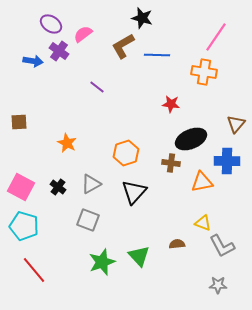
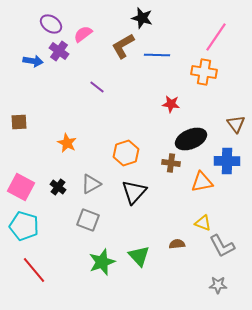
brown triangle: rotated 18 degrees counterclockwise
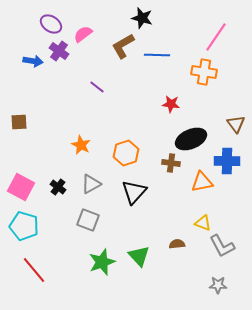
orange star: moved 14 px right, 2 px down
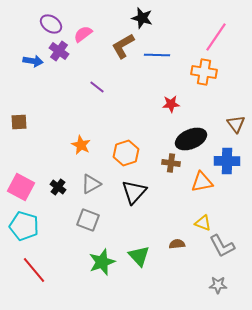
red star: rotated 12 degrees counterclockwise
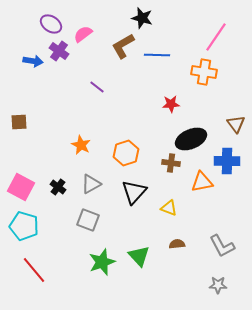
yellow triangle: moved 34 px left, 15 px up
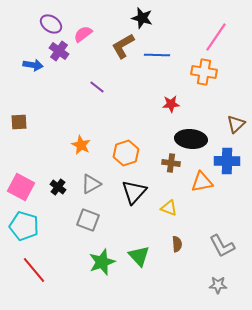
blue arrow: moved 4 px down
brown triangle: rotated 24 degrees clockwise
black ellipse: rotated 28 degrees clockwise
brown semicircle: rotated 91 degrees clockwise
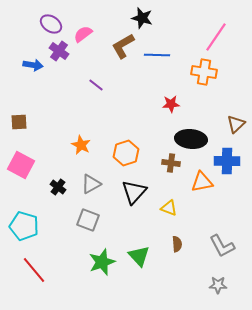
purple line: moved 1 px left, 2 px up
pink square: moved 22 px up
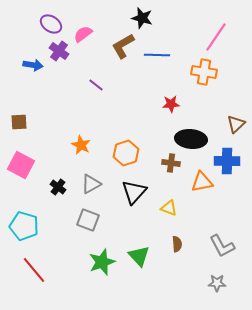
gray star: moved 1 px left, 2 px up
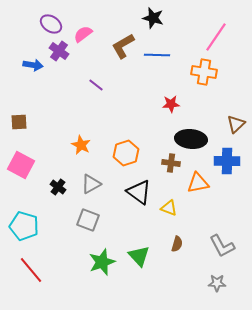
black star: moved 11 px right
orange triangle: moved 4 px left, 1 px down
black triangle: moved 5 px right; rotated 36 degrees counterclockwise
brown semicircle: rotated 21 degrees clockwise
red line: moved 3 px left
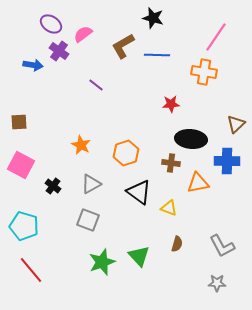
black cross: moved 5 px left, 1 px up
